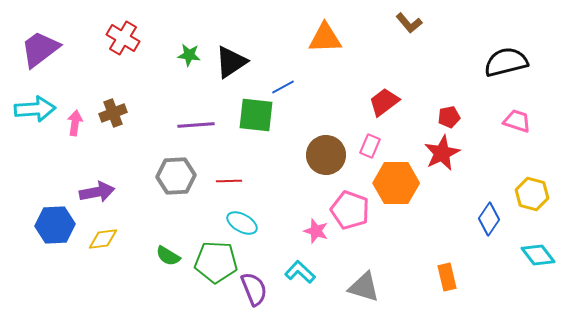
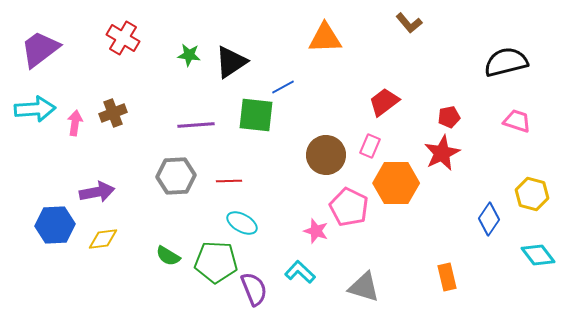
pink pentagon: moved 1 px left, 3 px up; rotated 6 degrees clockwise
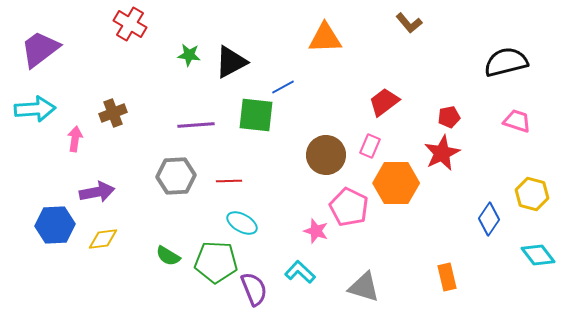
red cross: moved 7 px right, 14 px up
black triangle: rotated 6 degrees clockwise
pink arrow: moved 16 px down
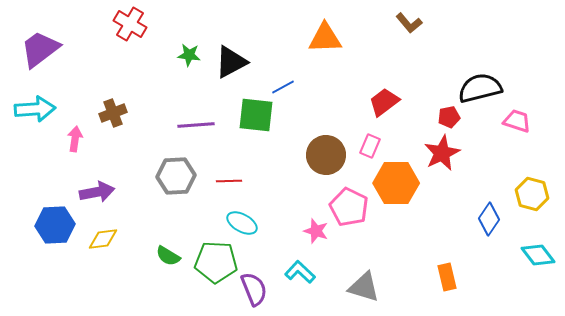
black semicircle: moved 26 px left, 26 px down
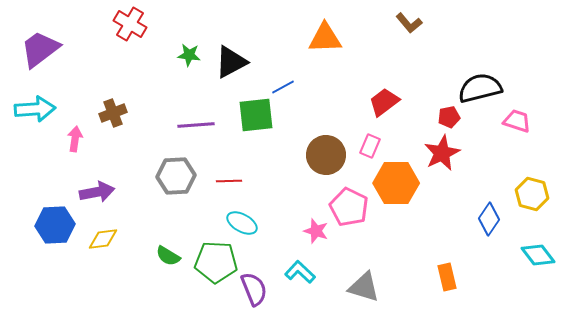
green square: rotated 12 degrees counterclockwise
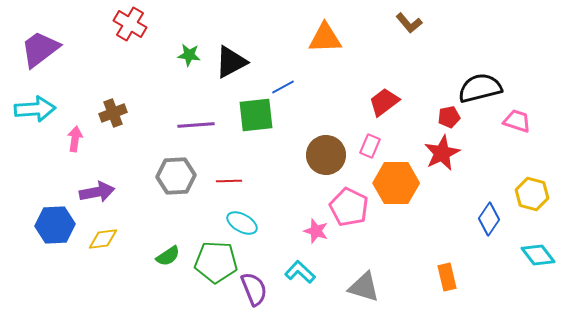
green semicircle: rotated 65 degrees counterclockwise
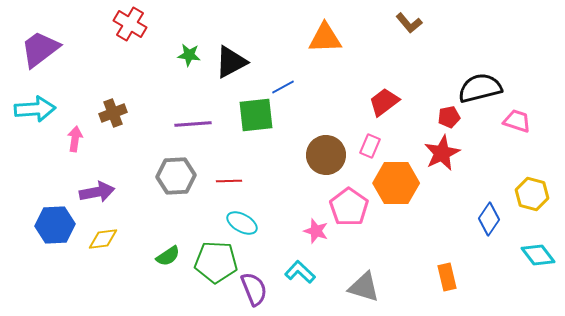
purple line: moved 3 px left, 1 px up
pink pentagon: rotated 9 degrees clockwise
